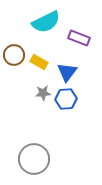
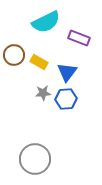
gray circle: moved 1 px right
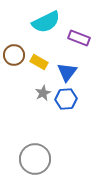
gray star: rotated 21 degrees counterclockwise
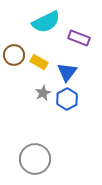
blue hexagon: moved 1 px right; rotated 25 degrees counterclockwise
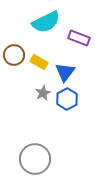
blue triangle: moved 2 px left
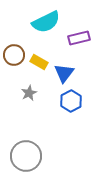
purple rectangle: rotated 35 degrees counterclockwise
blue triangle: moved 1 px left, 1 px down
gray star: moved 14 px left
blue hexagon: moved 4 px right, 2 px down
gray circle: moved 9 px left, 3 px up
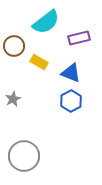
cyan semicircle: rotated 12 degrees counterclockwise
brown circle: moved 9 px up
blue triangle: moved 7 px right; rotated 45 degrees counterclockwise
gray star: moved 16 px left, 6 px down
gray circle: moved 2 px left
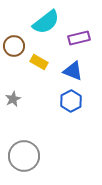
blue triangle: moved 2 px right, 2 px up
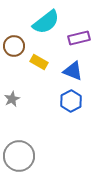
gray star: moved 1 px left
gray circle: moved 5 px left
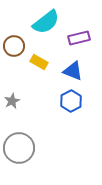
gray star: moved 2 px down
gray circle: moved 8 px up
